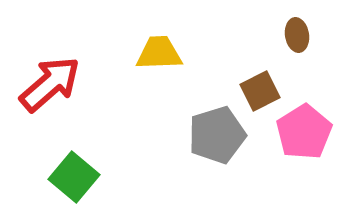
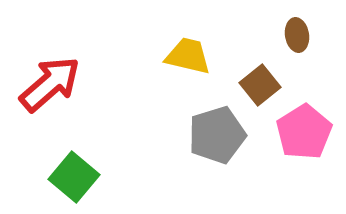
yellow trapezoid: moved 29 px right, 3 px down; rotated 15 degrees clockwise
brown square: moved 6 px up; rotated 12 degrees counterclockwise
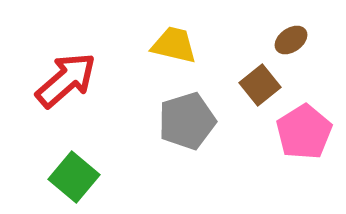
brown ellipse: moved 6 px left, 5 px down; rotated 64 degrees clockwise
yellow trapezoid: moved 14 px left, 11 px up
red arrow: moved 16 px right, 4 px up
gray pentagon: moved 30 px left, 14 px up
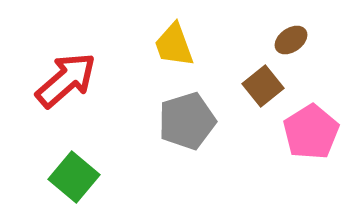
yellow trapezoid: rotated 123 degrees counterclockwise
brown square: moved 3 px right, 1 px down
pink pentagon: moved 7 px right
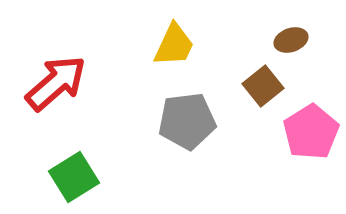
brown ellipse: rotated 16 degrees clockwise
yellow trapezoid: rotated 135 degrees counterclockwise
red arrow: moved 10 px left, 3 px down
gray pentagon: rotated 10 degrees clockwise
green square: rotated 18 degrees clockwise
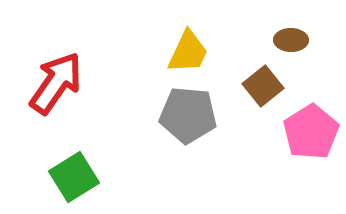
brown ellipse: rotated 20 degrees clockwise
yellow trapezoid: moved 14 px right, 7 px down
red arrow: rotated 14 degrees counterclockwise
gray pentagon: moved 1 px right, 6 px up; rotated 12 degrees clockwise
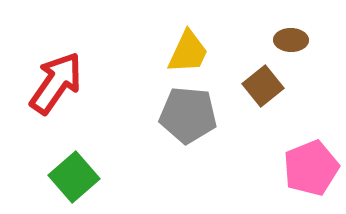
pink pentagon: moved 36 px down; rotated 10 degrees clockwise
green square: rotated 9 degrees counterclockwise
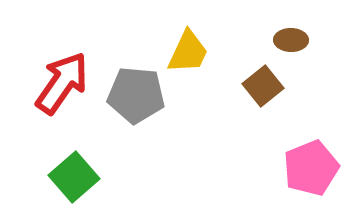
red arrow: moved 6 px right
gray pentagon: moved 52 px left, 20 px up
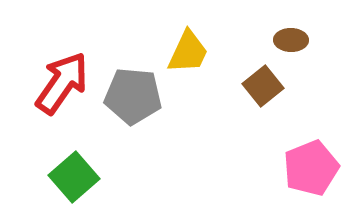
gray pentagon: moved 3 px left, 1 px down
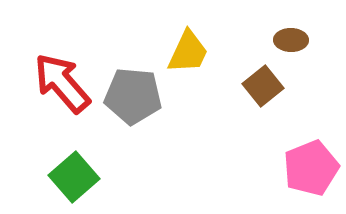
red arrow: rotated 76 degrees counterclockwise
